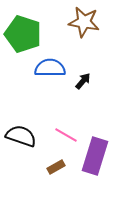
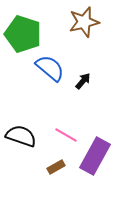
brown star: rotated 24 degrees counterclockwise
blue semicircle: rotated 40 degrees clockwise
purple rectangle: rotated 12 degrees clockwise
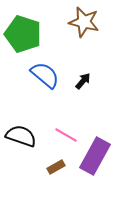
brown star: rotated 28 degrees clockwise
blue semicircle: moved 5 px left, 7 px down
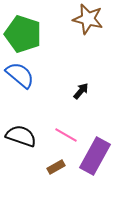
brown star: moved 4 px right, 3 px up
blue semicircle: moved 25 px left
black arrow: moved 2 px left, 10 px down
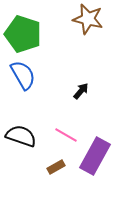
blue semicircle: moved 3 px right; rotated 20 degrees clockwise
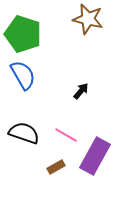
black semicircle: moved 3 px right, 3 px up
